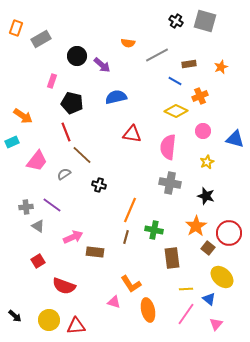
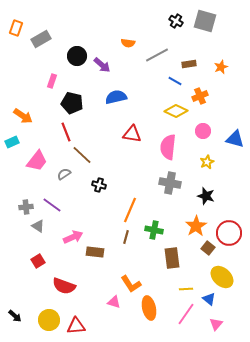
orange ellipse at (148, 310): moved 1 px right, 2 px up
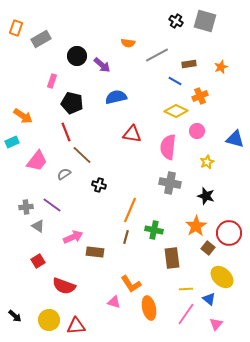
pink circle at (203, 131): moved 6 px left
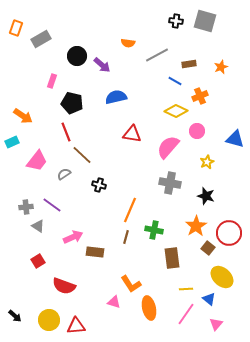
black cross at (176, 21): rotated 24 degrees counterclockwise
pink semicircle at (168, 147): rotated 35 degrees clockwise
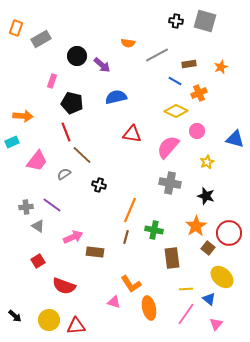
orange cross at (200, 96): moved 1 px left, 3 px up
orange arrow at (23, 116): rotated 30 degrees counterclockwise
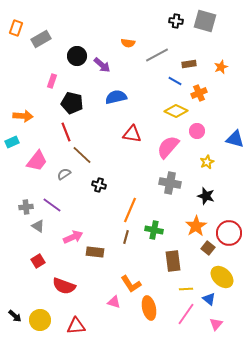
brown rectangle at (172, 258): moved 1 px right, 3 px down
yellow circle at (49, 320): moved 9 px left
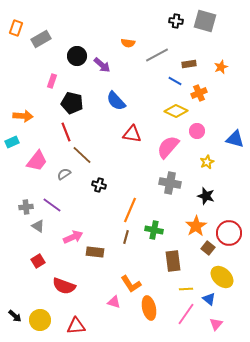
blue semicircle at (116, 97): moved 4 px down; rotated 120 degrees counterclockwise
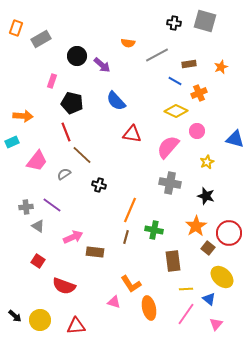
black cross at (176, 21): moved 2 px left, 2 px down
red square at (38, 261): rotated 24 degrees counterclockwise
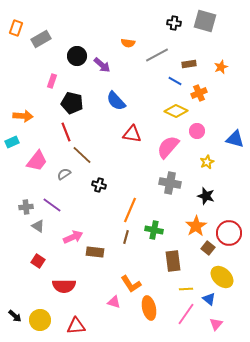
red semicircle at (64, 286): rotated 20 degrees counterclockwise
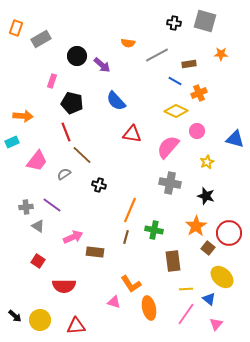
orange star at (221, 67): moved 13 px up; rotated 24 degrees clockwise
